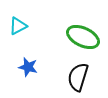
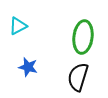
green ellipse: rotated 72 degrees clockwise
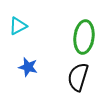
green ellipse: moved 1 px right
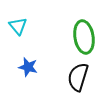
cyan triangle: rotated 42 degrees counterclockwise
green ellipse: rotated 16 degrees counterclockwise
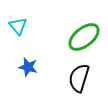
green ellipse: rotated 60 degrees clockwise
black semicircle: moved 1 px right, 1 px down
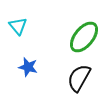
green ellipse: rotated 12 degrees counterclockwise
black semicircle: rotated 12 degrees clockwise
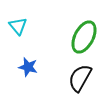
green ellipse: rotated 12 degrees counterclockwise
black semicircle: moved 1 px right
